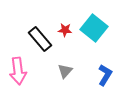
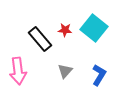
blue L-shape: moved 6 px left
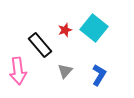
red star: rotated 24 degrees counterclockwise
black rectangle: moved 6 px down
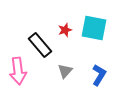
cyan square: rotated 28 degrees counterclockwise
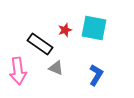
black rectangle: moved 1 px up; rotated 15 degrees counterclockwise
gray triangle: moved 9 px left, 3 px up; rotated 49 degrees counterclockwise
blue L-shape: moved 3 px left
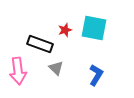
black rectangle: rotated 15 degrees counterclockwise
gray triangle: rotated 21 degrees clockwise
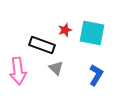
cyan square: moved 2 px left, 5 px down
black rectangle: moved 2 px right, 1 px down
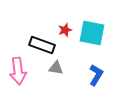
gray triangle: rotated 35 degrees counterclockwise
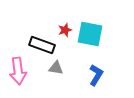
cyan square: moved 2 px left, 1 px down
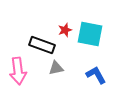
gray triangle: rotated 21 degrees counterclockwise
blue L-shape: rotated 60 degrees counterclockwise
